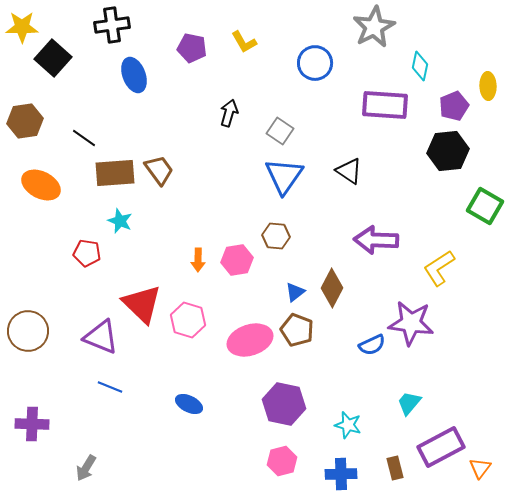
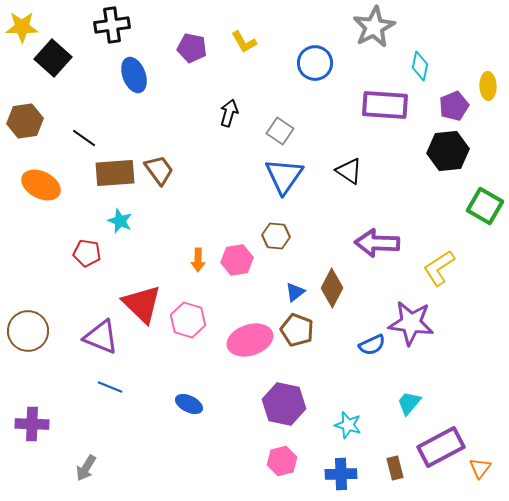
purple arrow at (376, 240): moved 1 px right, 3 px down
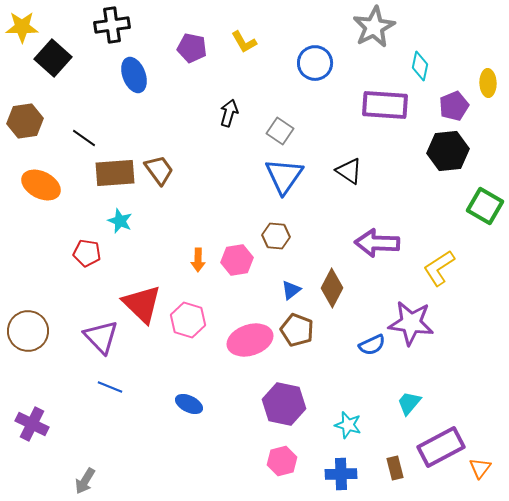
yellow ellipse at (488, 86): moved 3 px up
blue triangle at (295, 292): moved 4 px left, 2 px up
purple triangle at (101, 337): rotated 24 degrees clockwise
purple cross at (32, 424): rotated 24 degrees clockwise
gray arrow at (86, 468): moved 1 px left, 13 px down
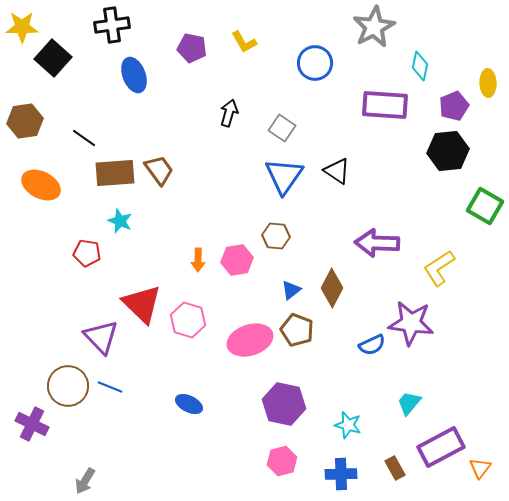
gray square at (280, 131): moved 2 px right, 3 px up
black triangle at (349, 171): moved 12 px left
brown circle at (28, 331): moved 40 px right, 55 px down
brown rectangle at (395, 468): rotated 15 degrees counterclockwise
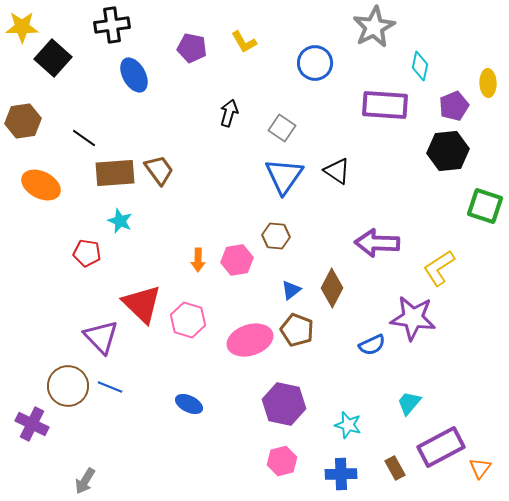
blue ellipse at (134, 75): rotated 8 degrees counterclockwise
brown hexagon at (25, 121): moved 2 px left
green square at (485, 206): rotated 12 degrees counterclockwise
purple star at (411, 323): moved 2 px right, 5 px up
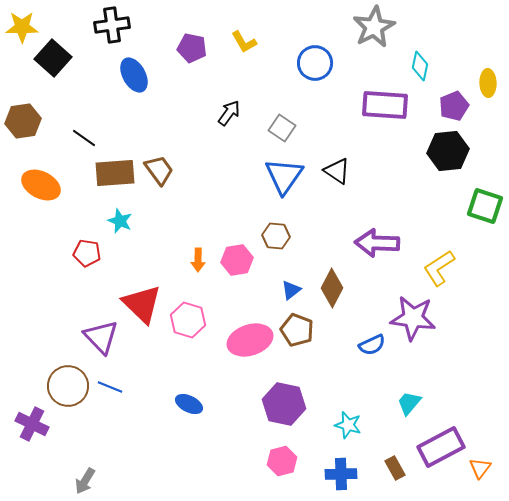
black arrow at (229, 113): rotated 20 degrees clockwise
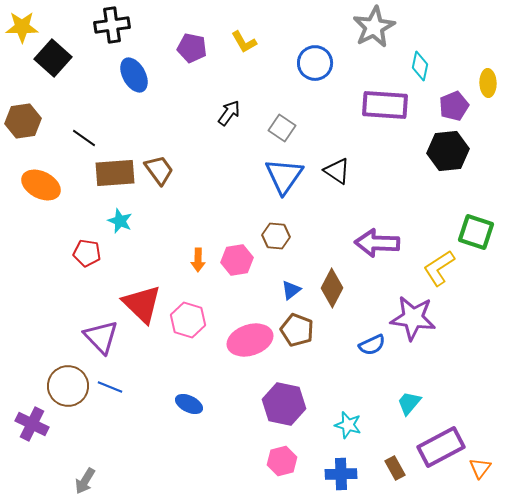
green square at (485, 206): moved 9 px left, 26 px down
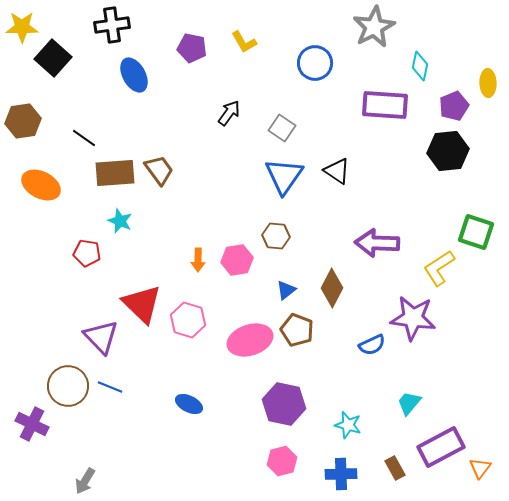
blue triangle at (291, 290): moved 5 px left
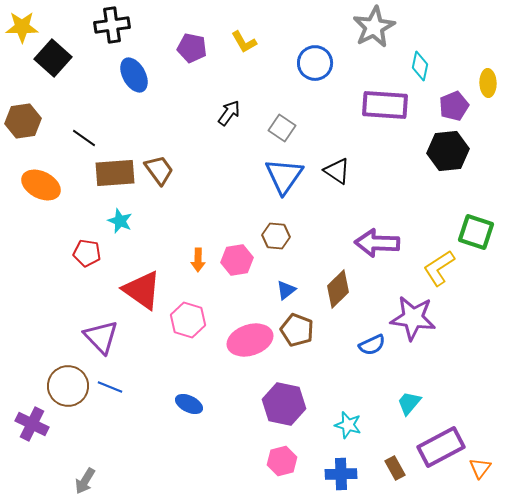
brown diamond at (332, 288): moved 6 px right, 1 px down; rotated 18 degrees clockwise
red triangle at (142, 304): moved 14 px up; rotated 9 degrees counterclockwise
